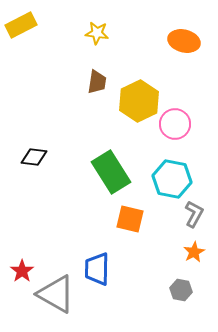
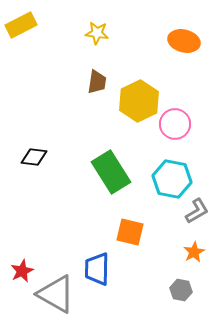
gray L-shape: moved 3 px right, 3 px up; rotated 32 degrees clockwise
orange square: moved 13 px down
red star: rotated 10 degrees clockwise
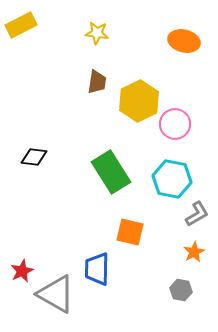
gray L-shape: moved 3 px down
